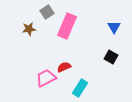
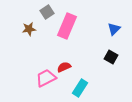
blue triangle: moved 2 px down; rotated 16 degrees clockwise
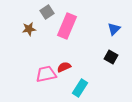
pink trapezoid: moved 4 px up; rotated 15 degrees clockwise
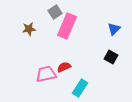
gray square: moved 8 px right
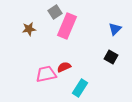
blue triangle: moved 1 px right
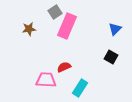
pink trapezoid: moved 6 px down; rotated 15 degrees clockwise
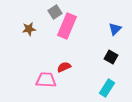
cyan rectangle: moved 27 px right
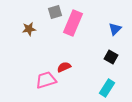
gray square: rotated 16 degrees clockwise
pink rectangle: moved 6 px right, 3 px up
pink trapezoid: rotated 20 degrees counterclockwise
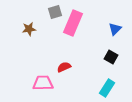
pink trapezoid: moved 3 px left, 3 px down; rotated 15 degrees clockwise
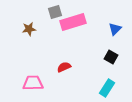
pink rectangle: moved 1 px up; rotated 50 degrees clockwise
pink trapezoid: moved 10 px left
